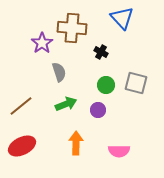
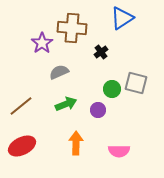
blue triangle: rotated 40 degrees clockwise
black cross: rotated 24 degrees clockwise
gray semicircle: rotated 96 degrees counterclockwise
green circle: moved 6 px right, 4 px down
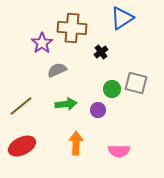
gray semicircle: moved 2 px left, 2 px up
green arrow: rotated 15 degrees clockwise
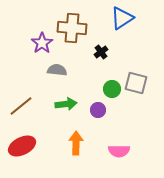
gray semicircle: rotated 30 degrees clockwise
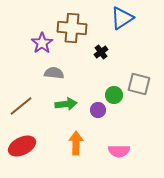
gray semicircle: moved 3 px left, 3 px down
gray square: moved 3 px right, 1 px down
green circle: moved 2 px right, 6 px down
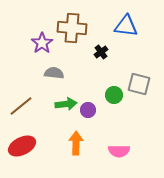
blue triangle: moved 4 px right, 8 px down; rotated 40 degrees clockwise
purple circle: moved 10 px left
